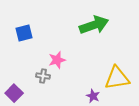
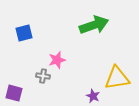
purple square: rotated 30 degrees counterclockwise
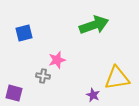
purple star: moved 1 px up
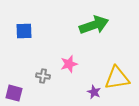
blue square: moved 2 px up; rotated 12 degrees clockwise
pink star: moved 12 px right, 4 px down
purple star: moved 1 px right, 3 px up
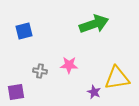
green arrow: moved 1 px up
blue square: rotated 12 degrees counterclockwise
pink star: moved 1 px down; rotated 18 degrees clockwise
gray cross: moved 3 px left, 5 px up
purple square: moved 2 px right, 1 px up; rotated 24 degrees counterclockwise
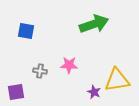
blue square: moved 2 px right; rotated 24 degrees clockwise
yellow triangle: moved 2 px down
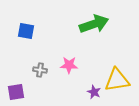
gray cross: moved 1 px up
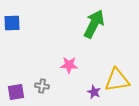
green arrow: rotated 44 degrees counterclockwise
blue square: moved 14 px left, 8 px up; rotated 12 degrees counterclockwise
gray cross: moved 2 px right, 16 px down
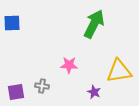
yellow triangle: moved 2 px right, 9 px up
